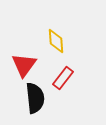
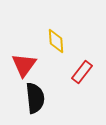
red rectangle: moved 19 px right, 6 px up
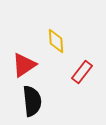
red triangle: rotated 20 degrees clockwise
black semicircle: moved 3 px left, 3 px down
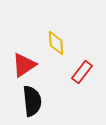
yellow diamond: moved 2 px down
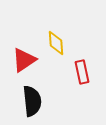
red triangle: moved 5 px up
red rectangle: rotated 50 degrees counterclockwise
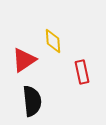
yellow diamond: moved 3 px left, 2 px up
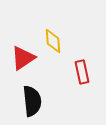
red triangle: moved 1 px left, 2 px up
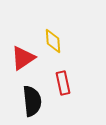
red rectangle: moved 19 px left, 11 px down
